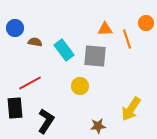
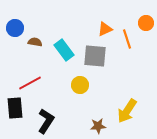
orange triangle: rotated 21 degrees counterclockwise
yellow circle: moved 1 px up
yellow arrow: moved 4 px left, 2 px down
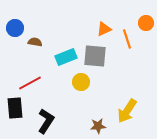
orange triangle: moved 1 px left
cyan rectangle: moved 2 px right, 7 px down; rotated 75 degrees counterclockwise
yellow circle: moved 1 px right, 3 px up
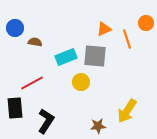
red line: moved 2 px right
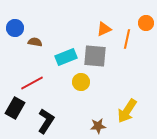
orange line: rotated 30 degrees clockwise
black rectangle: rotated 35 degrees clockwise
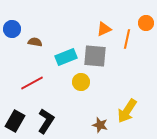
blue circle: moved 3 px left, 1 px down
black rectangle: moved 13 px down
brown star: moved 2 px right, 1 px up; rotated 21 degrees clockwise
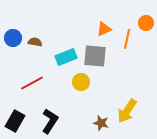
blue circle: moved 1 px right, 9 px down
black L-shape: moved 4 px right
brown star: moved 1 px right, 2 px up
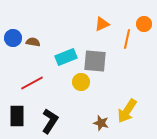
orange circle: moved 2 px left, 1 px down
orange triangle: moved 2 px left, 5 px up
brown semicircle: moved 2 px left
gray square: moved 5 px down
black rectangle: moved 2 px right, 5 px up; rotated 30 degrees counterclockwise
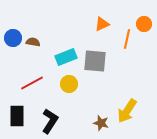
yellow circle: moved 12 px left, 2 px down
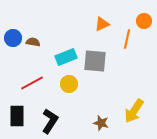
orange circle: moved 3 px up
yellow arrow: moved 7 px right
